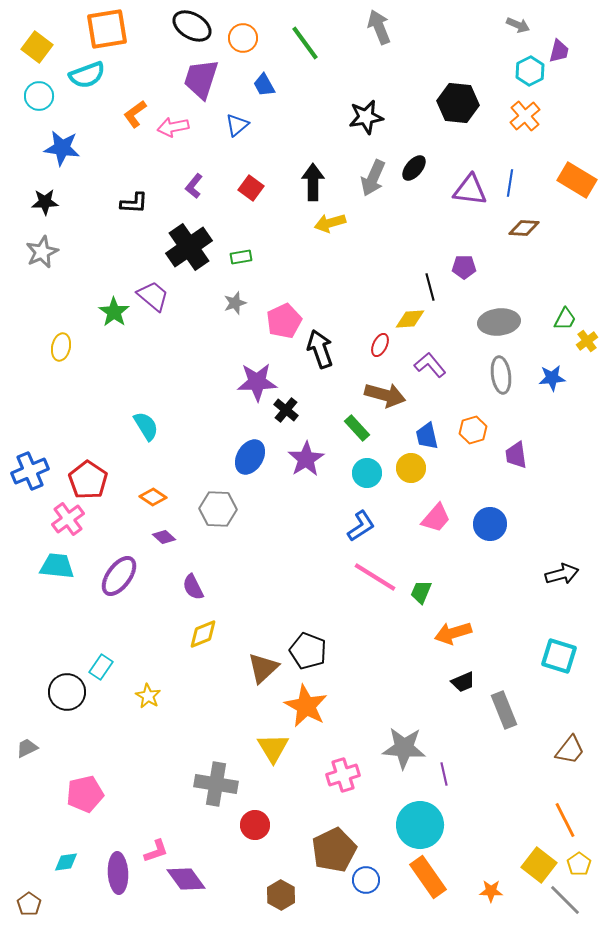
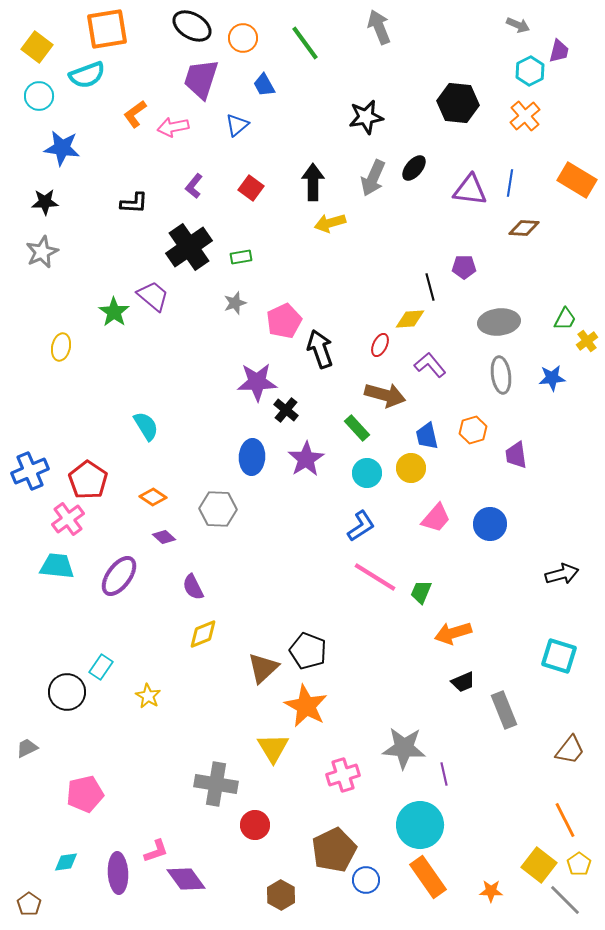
blue ellipse at (250, 457): moved 2 px right; rotated 28 degrees counterclockwise
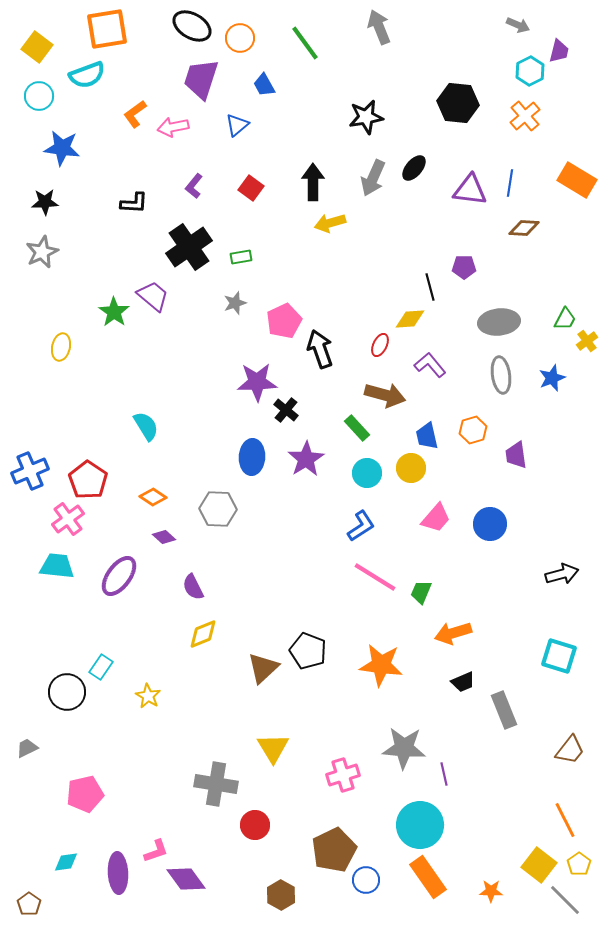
orange circle at (243, 38): moved 3 px left
blue star at (552, 378): rotated 16 degrees counterclockwise
orange star at (306, 706): moved 75 px right, 41 px up; rotated 21 degrees counterclockwise
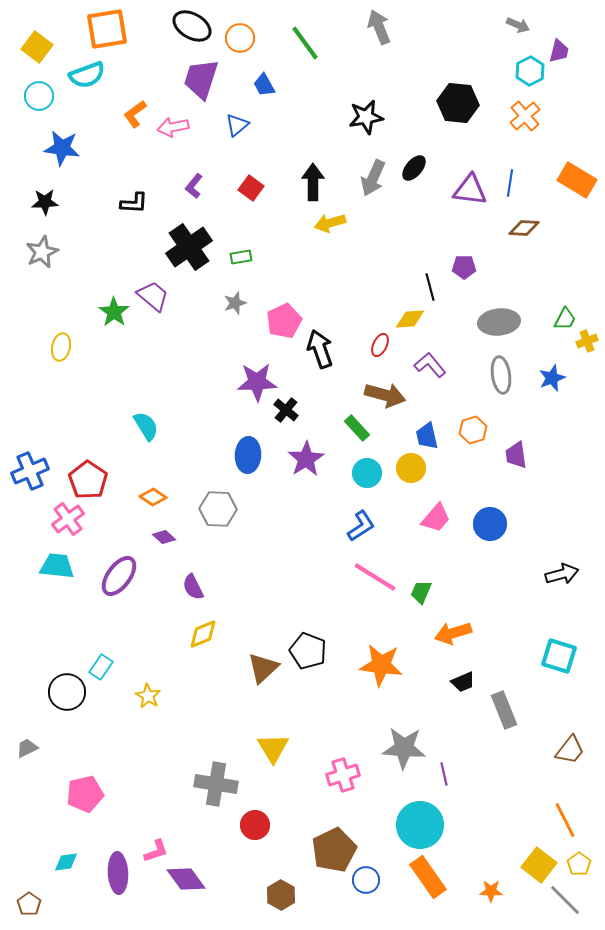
yellow cross at (587, 341): rotated 15 degrees clockwise
blue ellipse at (252, 457): moved 4 px left, 2 px up
